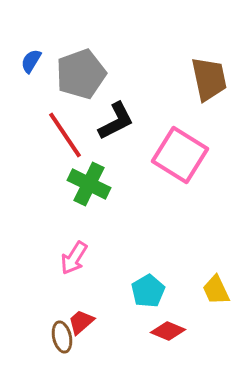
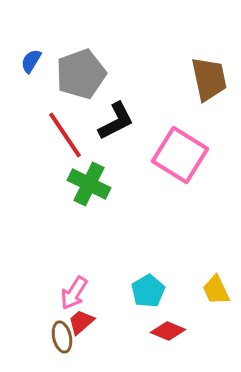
pink arrow: moved 35 px down
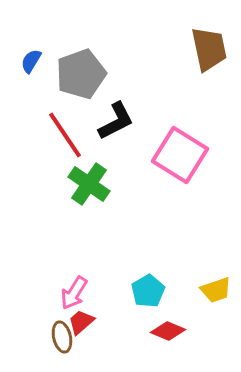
brown trapezoid: moved 30 px up
green cross: rotated 9 degrees clockwise
yellow trapezoid: rotated 84 degrees counterclockwise
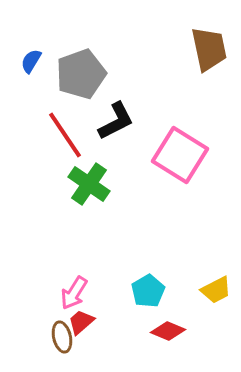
yellow trapezoid: rotated 8 degrees counterclockwise
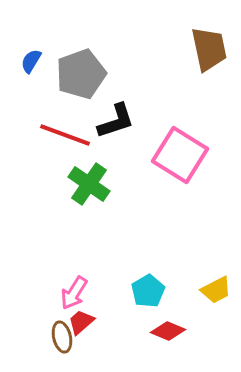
black L-shape: rotated 9 degrees clockwise
red line: rotated 36 degrees counterclockwise
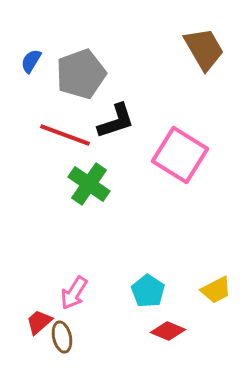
brown trapezoid: moved 5 px left; rotated 18 degrees counterclockwise
cyan pentagon: rotated 8 degrees counterclockwise
red trapezoid: moved 42 px left
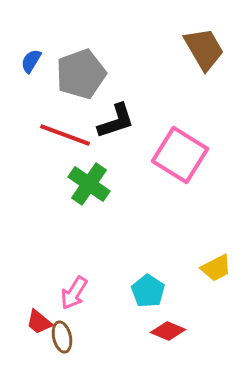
yellow trapezoid: moved 22 px up
red trapezoid: rotated 100 degrees counterclockwise
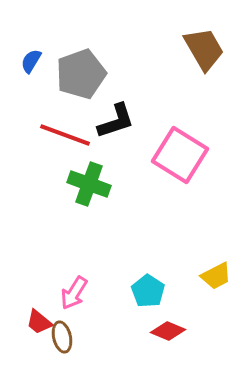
green cross: rotated 15 degrees counterclockwise
yellow trapezoid: moved 8 px down
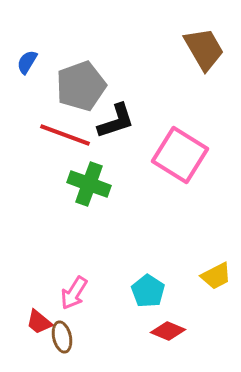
blue semicircle: moved 4 px left, 1 px down
gray pentagon: moved 12 px down
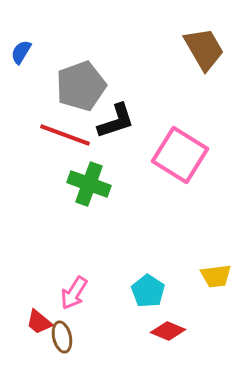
blue semicircle: moved 6 px left, 10 px up
yellow trapezoid: rotated 20 degrees clockwise
